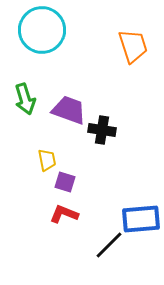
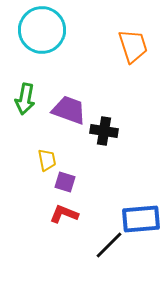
green arrow: rotated 28 degrees clockwise
black cross: moved 2 px right, 1 px down
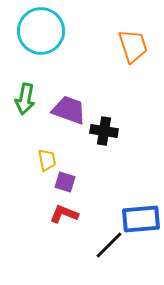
cyan circle: moved 1 px left, 1 px down
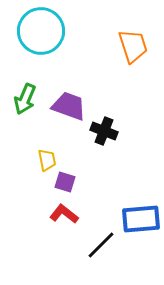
green arrow: rotated 12 degrees clockwise
purple trapezoid: moved 4 px up
black cross: rotated 12 degrees clockwise
red L-shape: rotated 16 degrees clockwise
black line: moved 8 px left
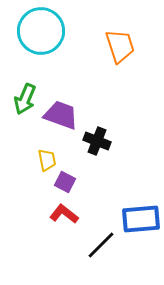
orange trapezoid: moved 13 px left
purple trapezoid: moved 8 px left, 9 px down
black cross: moved 7 px left, 10 px down
purple square: rotated 10 degrees clockwise
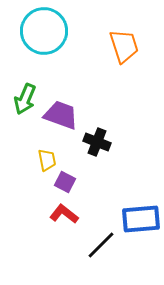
cyan circle: moved 3 px right
orange trapezoid: moved 4 px right
black cross: moved 1 px down
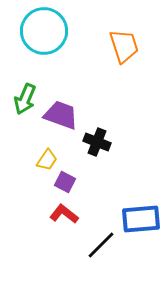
yellow trapezoid: rotated 45 degrees clockwise
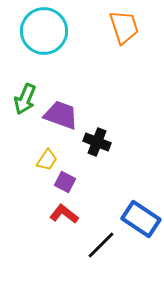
orange trapezoid: moved 19 px up
blue rectangle: rotated 39 degrees clockwise
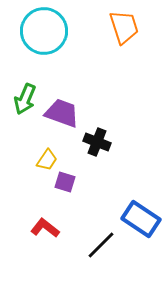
purple trapezoid: moved 1 px right, 2 px up
purple square: rotated 10 degrees counterclockwise
red L-shape: moved 19 px left, 14 px down
